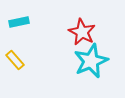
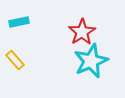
red star: rotated 12 degrees clockwise
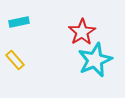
cyan star: moved 4 px right, 1 px up
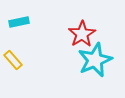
red star: moved 2 px down
yellow rectangle: moved 2 px left
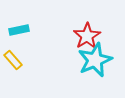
cyan rectangle: moved 8 px down
red star: moved 5 px right, 2 px down
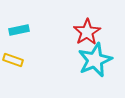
red star: moved 4 px up
yellow rectangle: rotated 30 degrees counterclockwise
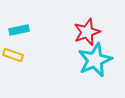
red star: rotated 12 degrees clockwise
yellow rectangle: moved 5 px up
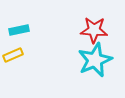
red star: moved 7 px right, 2 px up; rotated 24 degrees clockwise
yellow rectangle: rotated 42 degrees counterclockwise
